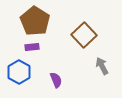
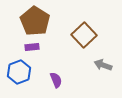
gray arrow: moved 1 px right, 1 px up; rotated 42 degrees counterclockwise
blue hexagon: rotated 10 degrees clockwise
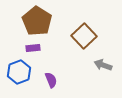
brown pentagon: moved 2 px right
brown square: moved 1 px down
purple rectangle: moved 1 px right, 1 px down
purple semicircle: moved 5 px left
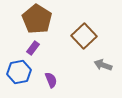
brown pentagon: moved 2 px up
purple rectangle: rotated 48 degrees counterclockwise
blue hexagon: rotated 10 degrees clockwise
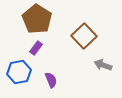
purple rectangle: moved 3 px right
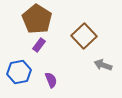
purple rectangle: moved 3 px right, 3 px up
